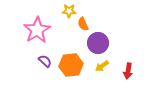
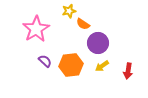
yellow star: rotated 16 degrees counterclockwise
orange semicircle: rotated 32 degrees counterclockwise
pink star: moved 1 px left, 1 px up
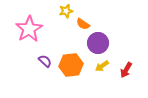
yellow star: moved 3 px left
pink star: moved 7 px left
red arrow: moved 2 px left, 1 px up; rotated 21 degrees clockwise
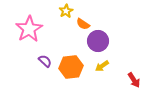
yellow star: rotated 16 degrees counterclockwise
purple circle: moved 2 px up
orange hexagon: moved 2 px down
red arrow: moved 8 px right, 10 px down; rotated 63 degrees counterclockwise
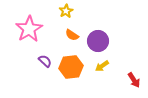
orange semicircle: moved 11 px left, 11 px down
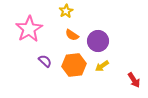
orange hexagon: moved 3 px right, 2 px up
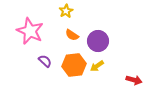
pink star: moved 1 px right, 2 px down; rotated 16 degrees counterclockwise
yellow arrow: moved 5 px left
red arrow: rotated 42 degrees counterclockwise
